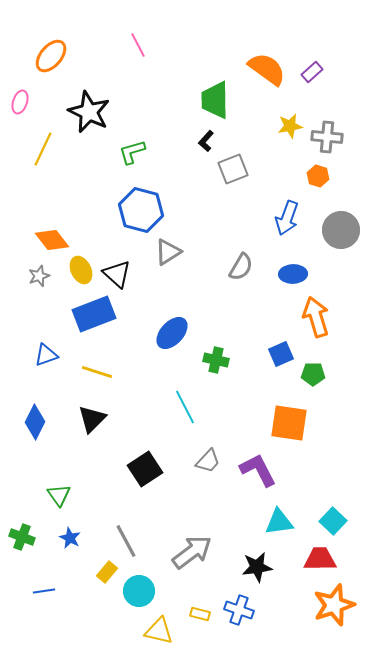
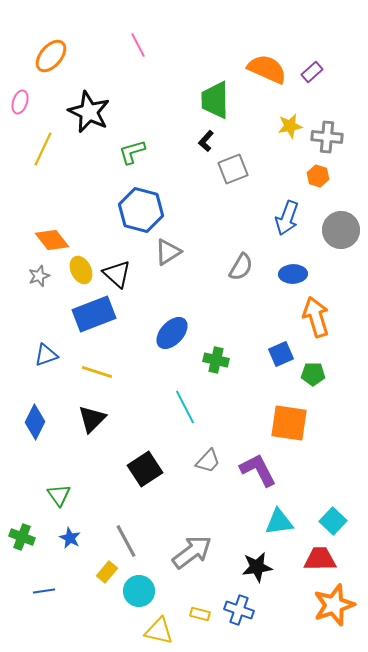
orange semicircle at (267, 69): rotated 12 degrees counterclockwise
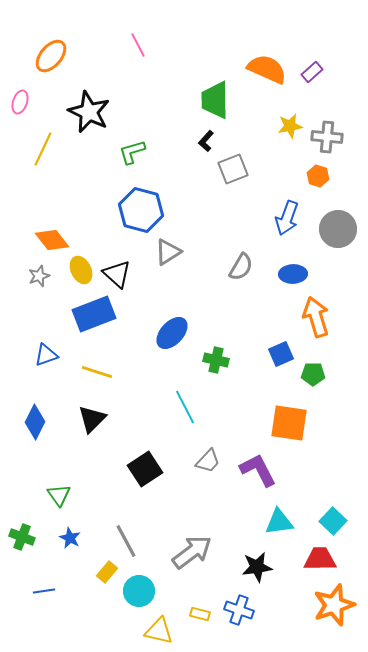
gray circle at (341, 230): moved 3 px left, 1 px up
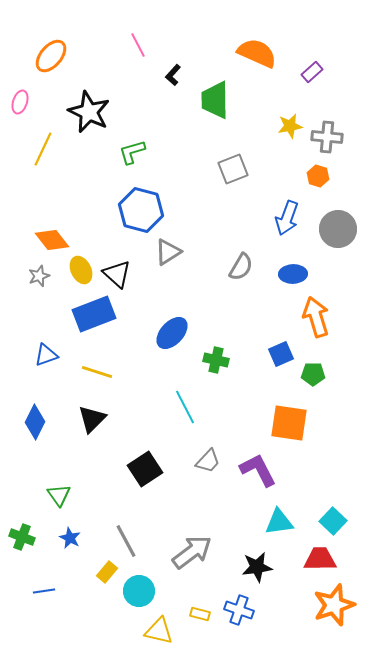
orange semicircle at (267, 69): moved 10 px left, 16 px up
black L-shape at (206, 141): moved 33 px left, 66 px up
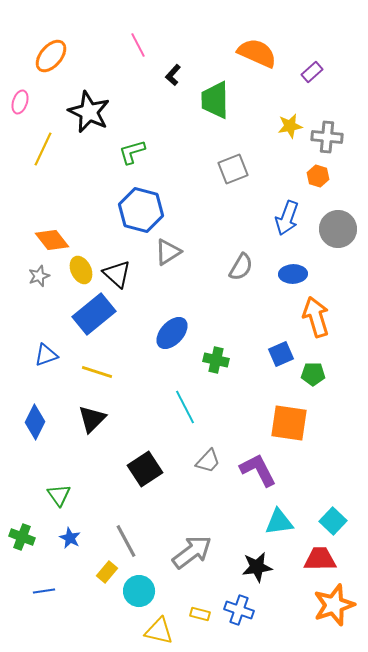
blue rectangle at (94, 314): rotated 18 degrees counterclockwise
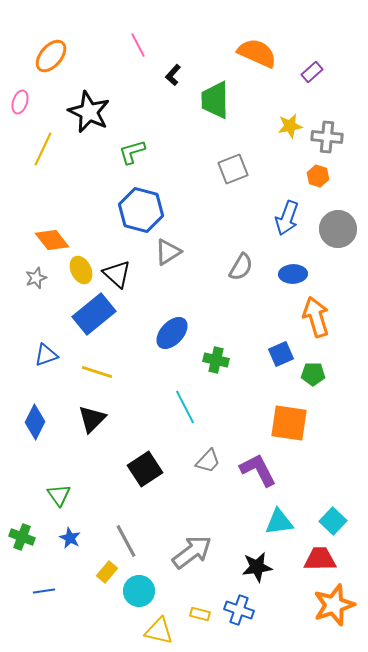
gray star at (39, 276): moved 3 px left, 2 px down
